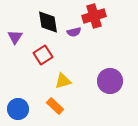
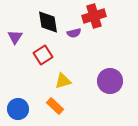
purple semicircle: moved 1 px down
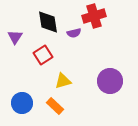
blue circle: moved 4 px right, 6 px up
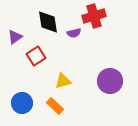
purple triangle: rotated 21 degrees clockwise
red square: moved 7 px left, 1 px down
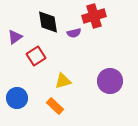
blue circle: moved 5 px left, 5 px up
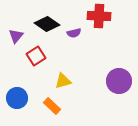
red cross: moved 5 px right; rotated 20 degrees clockwise
black diamond: moved 1 px left, 2 px down; rotated 45 degrees counterclockwise
purple triangle: moved 1 px right, 1 px up; rotated 14 degrees counterclockwise
purple circle: moved 9 px right
orange rectangle: moved 3 px left
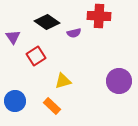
black diamond: moved 2 px up
purple triangle: moved 3 px left, 1 px down; rotated 14 degrees counterclockwise
blue circle: moved 2 px left, 3 px down
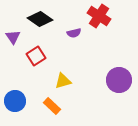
red cross: rotated 30 degrees clockwise
black diamond: moved 7 px left, 3 px up
purple circle: moved 1 px up
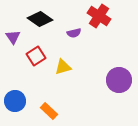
yellow triangle: moved 14 px up
orange rectangle: moved 3 px left, 5 px down
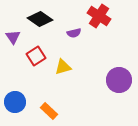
blue circle: moved 1 px down
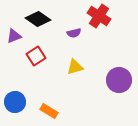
black diamond: moved 2 px left
purple triangle: moved 1 px right, 1 px up; rotated 42 degrees clockwise
yellow triangle: moved 12 px right
orange rectangle: rotated 12 degrees counterclockwise
